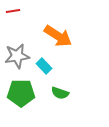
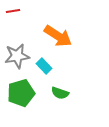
green pentagon: rotated 16 degrees counterclockwise
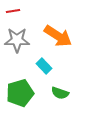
gray star: moved 16 px up; rotated 10 degrees clockwise
green pentagon: moved 1 px left
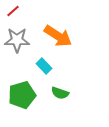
red line: rotated 32 degrees counterclockwise
green pentagon: moved 2 px right, 2 px down
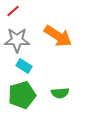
cyan rectangle: moved 20 px left; rotated 14 degrees counterclockwise
green semicircle: rotated 24 degrees counterclockwise
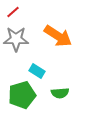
red line: moved 1 px down
gray star: moved 1 px left, 1 px up
cyan rectangle: moved 13 px right, 5 px down
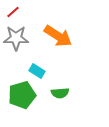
gray star: moved 1 px up
